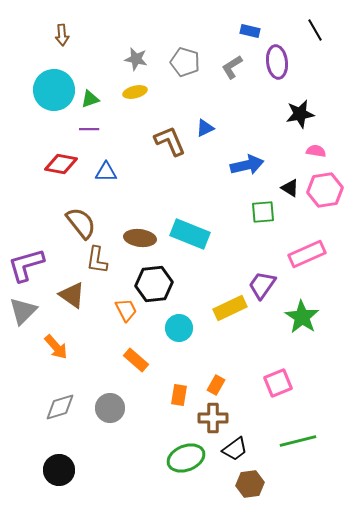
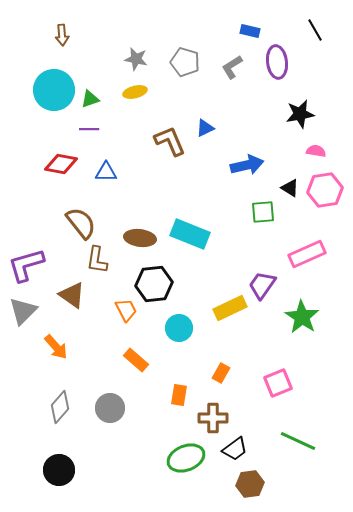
orange rectangle at (216, 385): moved 5 px right, 12 px up
gray diamond at (60, 407): rotated 32 degrees counterclockwise
green line at (298, 441): rotated 39 degrees clockwise
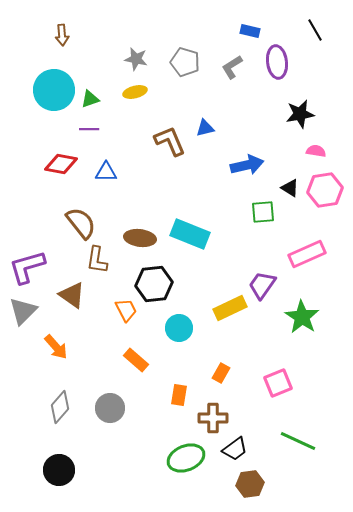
blue triangle at (205, 128): rotated 12 degrees clockwise
purple L-shape at (26, 265): moved 1 px right, 2 px down
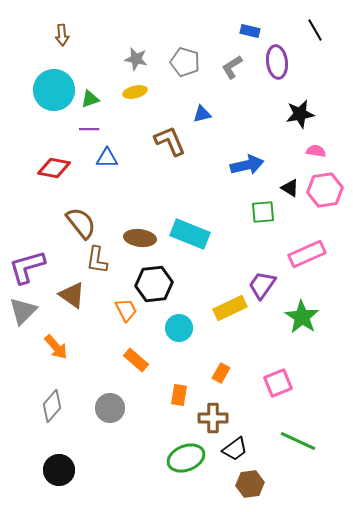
blue triangle at (205, 128): moved 3 px left, 14 px up
red diamond at (61, 164): moved 7 px left, 4 px down
blue triangle at (106, 172): moved 1 px right, 14 px up
gray diamond at (60, 407): moved 8 px left, 1 px up
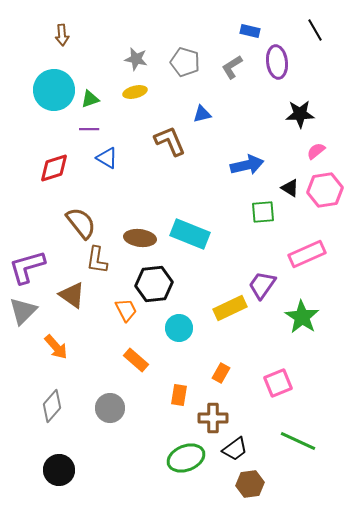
black star at (300, 114): rotated 8 degrees clockwise
pink semicircle at (316, 151): rotated 48 degrees counterclockwise
blue triangle at (107, 158): rotated 30 degrees clockwise
red diamond at (54, 168): rotated 28 degrees counterclockwise
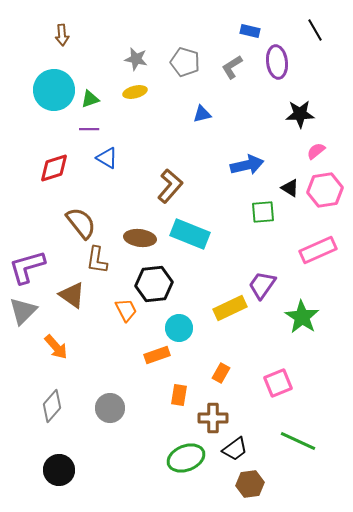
brown L-shape at (170, 141): moved 45 px down; rotated 64 degrees clockwise
pink rectangle at (307, 254): moved 11 px right, 4 px up
orange rectangle at (136, 360): moved 21 px right, 5 px up; rotated 60 degrees counterclockwise
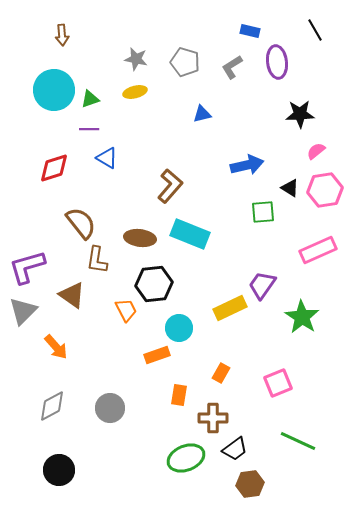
gray diamond at (52, 406): rotated 20 degrees clockwise
